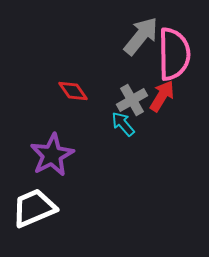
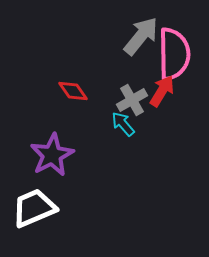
red arrow: moved 5 px up
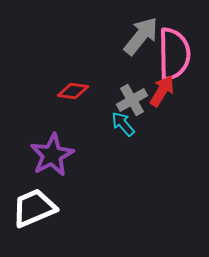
red diamond: rotated 48 degrees counterclockwise
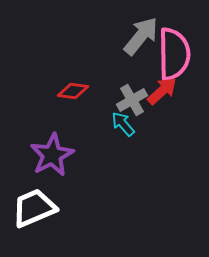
red arrow: rotated 16 degrees clockwise
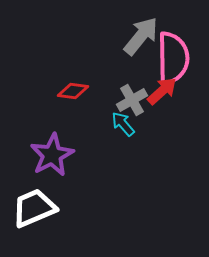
pink semicircle: moved 1 px left, 4 px down
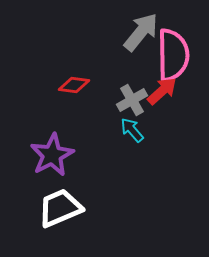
gray arrow: moved 4 px up
pink semicircle: moved 3 px up
red diamond: moved 1 px right, 6 px up
cyan arrow: moved 9 px right, 6 px down
white trapezoid: moved 26 px right
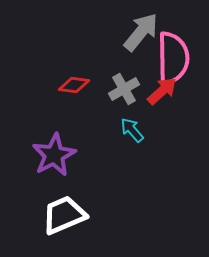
pink semicircle: moved 3 px down
gray cross: moved 8 px left, 11 px up
purple star: moved 2 px right
white trapezoid: moved 4 px right, 7 px down
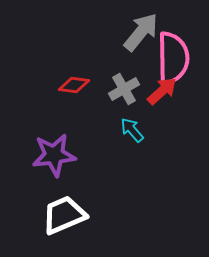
purple star: rotated 21 degrees clockwise
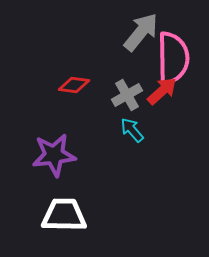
gray cross: moved 3 px right, 6 px down
white trapezoid: rotated 24 degrees clockwise
